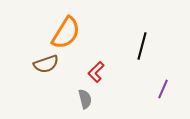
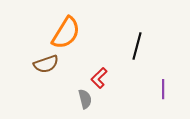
black line: moved 5 px left
red L-shape: moved 3 px right, 6 px down
purple line: rotated 24 degrees counterclockwise
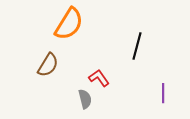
orange semicircle: moved 3 px right, 9 px up
brown semicircle: moved 2 px right, 1 px down; rotated 40 degrees counterclockwise
red L-shape: rotated 100 degrees clockwise
purple line: moved 4 px down
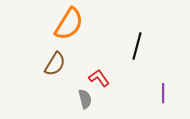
brown semicircle: moved 7 px right, 1 px up
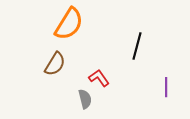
purple line: moved 3 px right, 6 px up
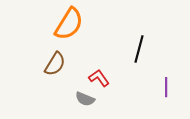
black line: moved 2 px right, 3 px down
gray semicircle: rotated 126 degrees clockwise
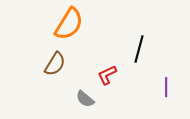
red L-shape: moved 8 px right, 3 px up; rotated 80 degrees counterclockwise
gray semicircle: rotated 18 degrees clockwise
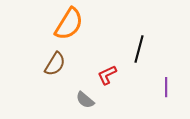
gray semicircle: moved 1 px down
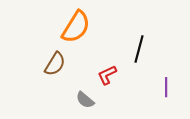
orange semicircle: moved 7 px right, 3 px down
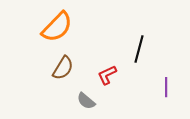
orange semicircle: moved 19 px left; rotated 12 degrees clockwise
brown semicircle: moved 8 px right, 4 px down
gray semicircle: moved 1 px right, 1 px down
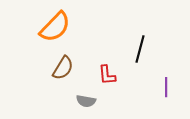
orange semicircle: moved 2 px left
black line: moved 1 px right
red L-shape: rotated 70 degrees counterclockwise
gray semicircle: rotated 30 degrees counterclockwise
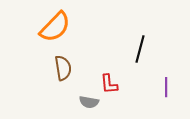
brown semicircle: rotated 40 degrees counterclockwise
red L-shape: moved 2 px right, 9 px down
gray semicircle: moved 3 px right, 1 px down
